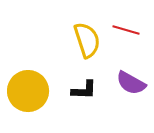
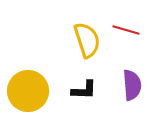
purple semicircle: moved 1 px right, 2 px down; rotated 124 degrees counterclockwise
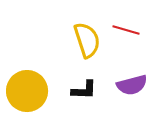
purple semicircle: rotated 80 degrees clockwise
yellow circle: moved 1 px left
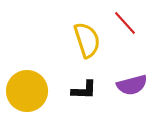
red line: moved 1 px left, 7 px up; rotated 32 degrees clockwise
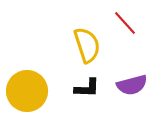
yellow semicircle: moved 5 px down
black L-shape: moved 3 px right, 2 px up
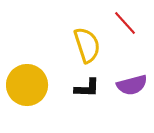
yellow circle: moved 6 px up
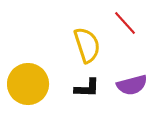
yellow circle: moved 1 px right, 1 px up
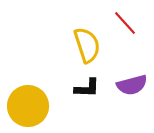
yellow circle: moved 22 px down
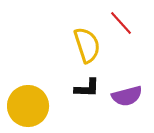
red line: moved 4 px left
purple semicircle: moved 5 px left, 11 px down
